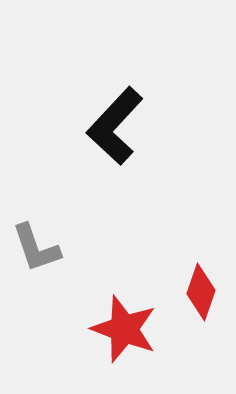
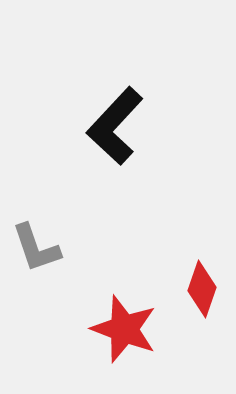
red diamond: moved 1 px right, 3 px up
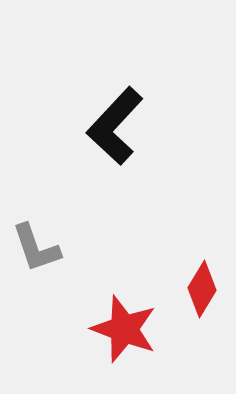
red diamond: rotated 12 degrees clockwise
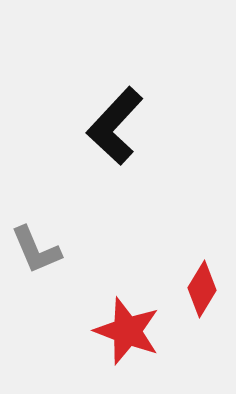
gray L-shape: moved 2 px down; rotated 4 degrees counterclockwise
red star: moved 3 px right, 2 px down
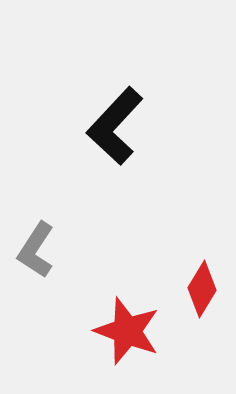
gray L-shape: rotated 56 degrees clockwise
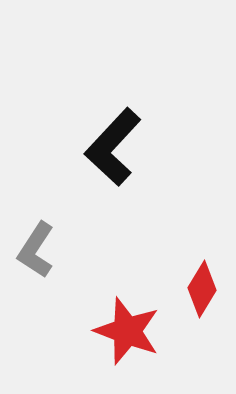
black L-shape: moved 2 px left, 21 px down
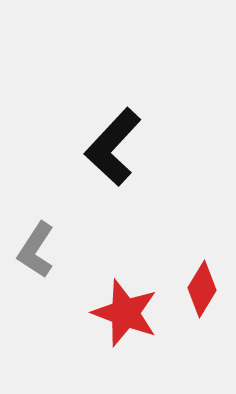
red star: moved 2 px left, 18 px up
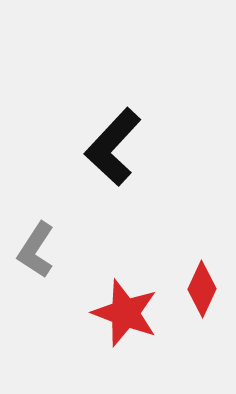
red diamond: rotated 6 degrees counterclockwise
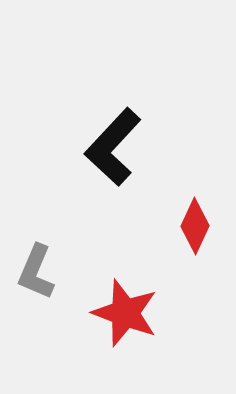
gray L-shape: moved 22 px down; rotated 10 degrees counterclockwise
red diamond: moved 7 px left, 63 px up
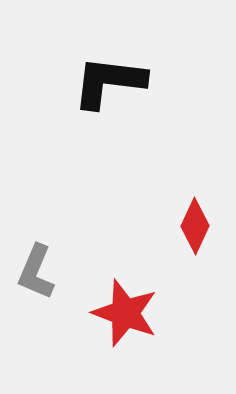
black L-shape: moved 4 px left, 65 px up; rotated 54 degrees clockwise
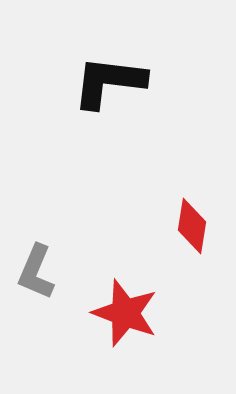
red diamond: moved 3 px left; rotated 16 degrees counterclockwise
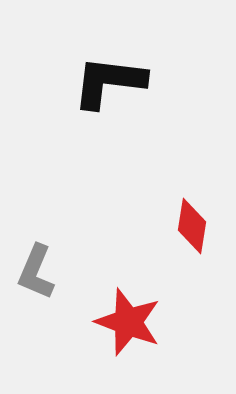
red star: moved 3 px right, 9 px down
